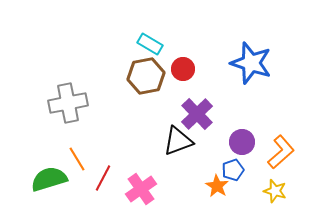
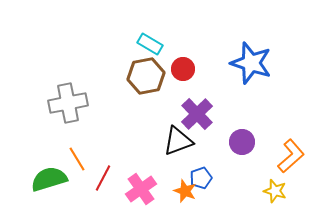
orange L-shape: moved 10 px right, 4 px down
blue pentagon: moved 32 px left, 8 px down
orange star: moved 32 px left, 5 px down; rotated 10 degrees counterclockwise
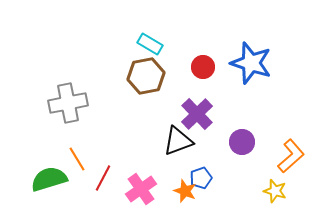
red circle: moved 20 px right, 2 px up
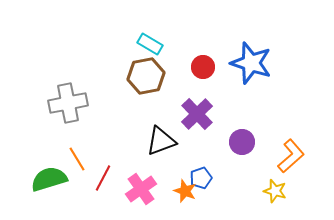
black triangle: moved 17 px left
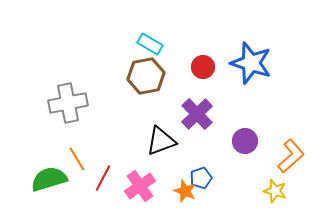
purple circle: moved 3 px right, 1 px up
pink cross: moved 1 px left, 3 px up
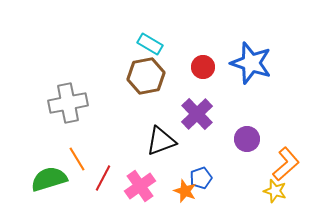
purple circle: moved 2 px right, 2 px up
orange L-shape: moved 5 px left, 8 px down
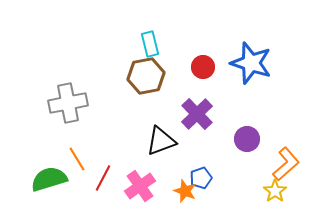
cyan rectangle: rotated 45 degrees clockwise
yellow star: rotated 20 degrees clockwise
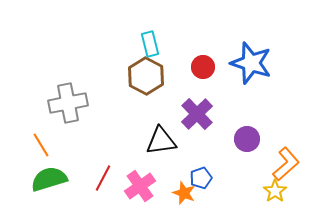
brown hexagon: rotated 21 degrees counterclockwise
black triangle: rotated 12 degrees clockwise
orange line: moved 36 px left, 14 px up
orange star: moved 1 px left, 2 px down
